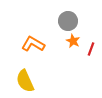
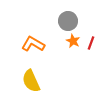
red line: moved 6 px up
yellow semicircle: moved 6 px right
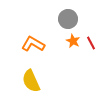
gray circle: moved 2 px up
red line: rotated 48 degrees counterclockwise
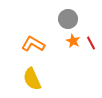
yellow semicircle: moved 1 px right, 2 px up
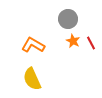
orange L-shape: moved 1 px down
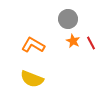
yellow semicircle: rotated 45 degrees counterclockwise
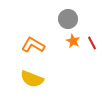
red line: moved 1 px right
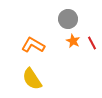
yellow semicircle: rotated 35 degrees clockwise
